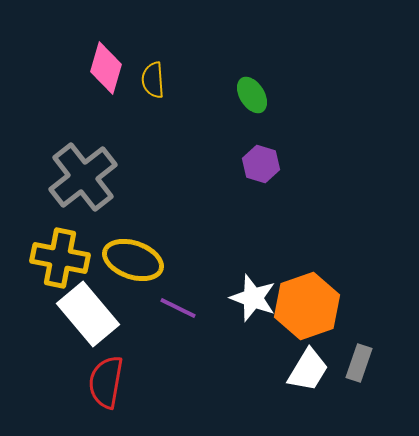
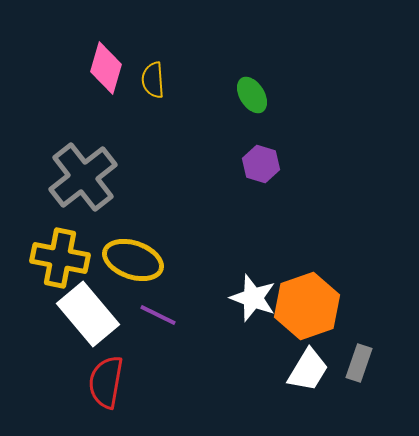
purple line: moved 20 px left, 7 px down
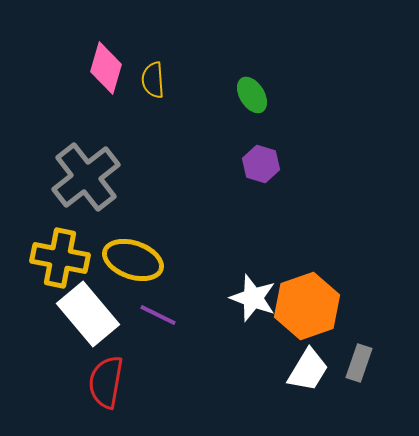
gray cross: moved 3 px right
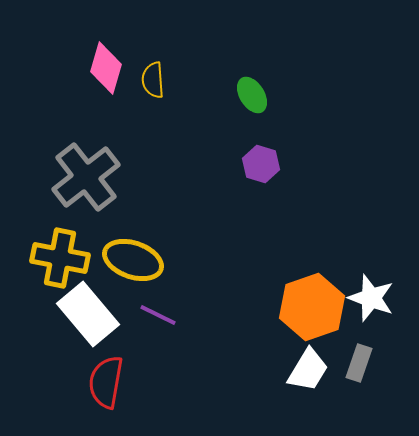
white star: moved 118 px right
orange hexagon: moved 5 px right, 1 px down
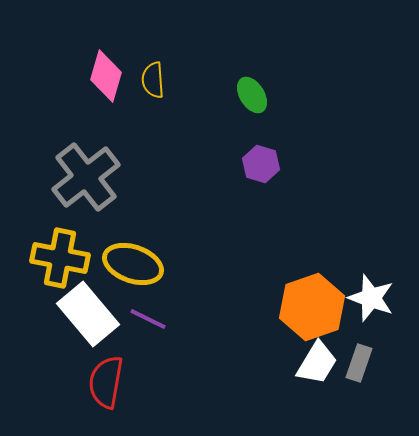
pink diamond: moved 8 px down
yellow ellipse: moved 4 px down
purple line: moved 10 px left, 4 px down
white trapezoid: moved 9 px right, 7 px up
